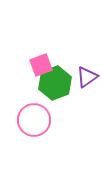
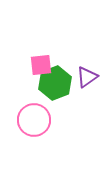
pink square: rotated 15 degrees clockwise
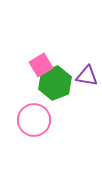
pink square: rotated 25 degrees counterclockwise
purple triangle: moved 1 px up; rotated 45 degrees clockwise
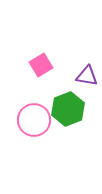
green hexagon: moved 13 px right, 26 px down
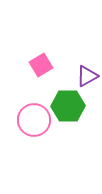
purple triangle: rotated 40 degrees counterclockwise
green hexagon: moved 3 px up; rotated 20 degrees clockwise
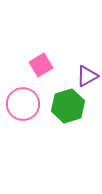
green hexagon: rotated 16 degrees counterclockwise
pink circle: moved 11 px left, 16 px up
